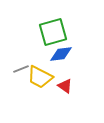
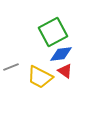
green square: rotated 12 degrees counterclockwise
gray line: moved 10 px left, 2 px up
red triangle: moved 15 px up
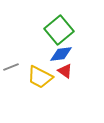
green square: moved 6 px right, 2 px up; rotated 12 degrees counterclockwise
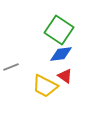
green square: rotated 16 degrees counterclockwise
red triangle: moved 5 px down
yellow trapezoid: moved 5 px right, 9 px down
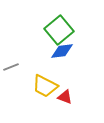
green square: rotated 16 degrees clockwise
blue diamond: moved 1 px right, 3 px up
red triangle: moved 21 px down; rotated 14 degrees counterclockwise
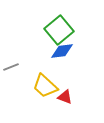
yellow trapezoid: rotated 16 degrees clockwise
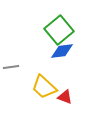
gray line: rotated 14 degrees clockwise
yellow trapezoid: moved 1 px left, 1 px down
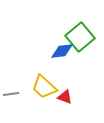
green square: moved 21 px right, 7 px down
gray line: moved 27 px down
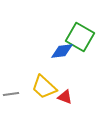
green square: rotated 20 degrees counterclockwise
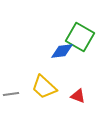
red triangle: moved 13 px right, 1 px up
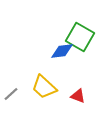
gray line: rotated 35 degrees counterclockwise
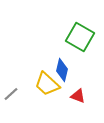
blue diamond: moved 19 px down; rotated 70 degrees counterclockwise
yellow trapezoid: moved 3 px right, 3 px up
